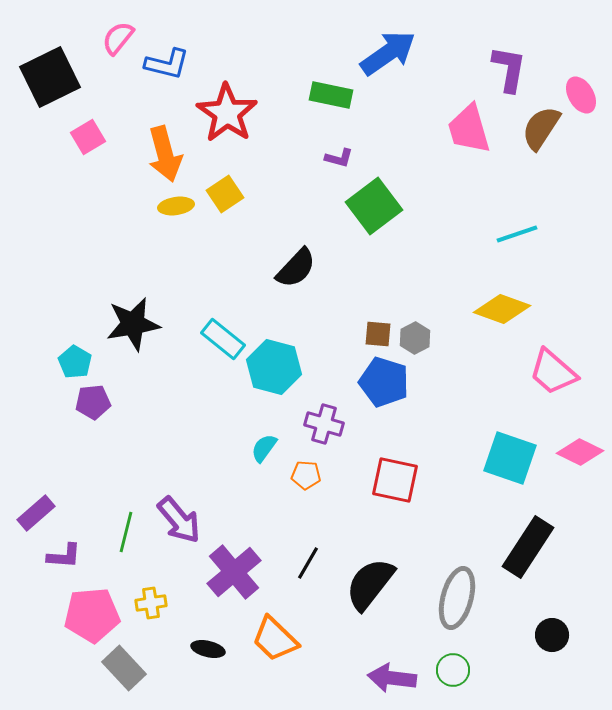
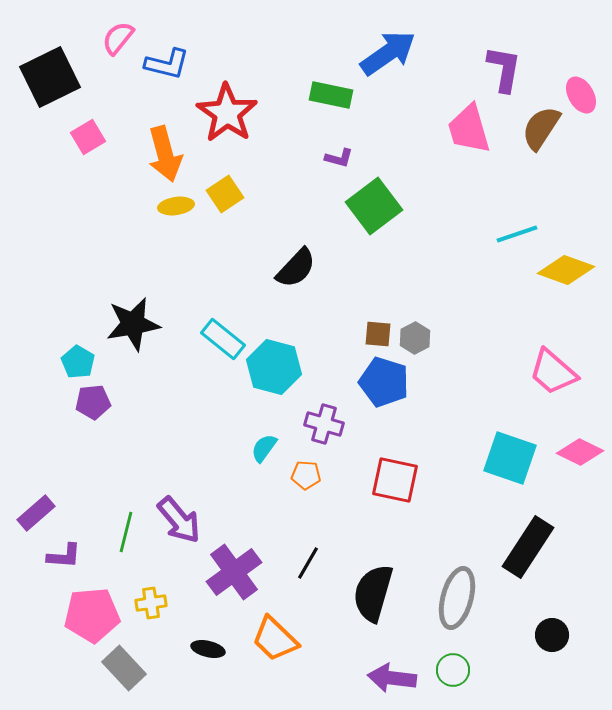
purple L-shape at (509, 69): moved 5 px left
yellow diamond at (502, 309): moved 64 px right, 39 px up
cyan pentagon at (75, 362): moved 3 px right
purple cross at (234, 572): rotated 4 degrees clockwise
black semicircle at (370, 584): moved 3 px right, 9 px down; rotated 22 degrees counterclockwise
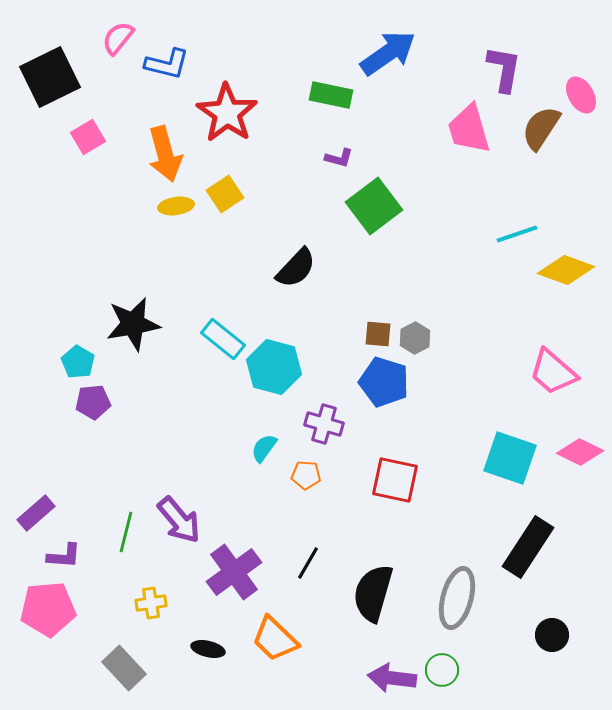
pink pentagon at (92, 615): moved 44 px left, 6 px up
green circle at (453, 670): moved 11 px left
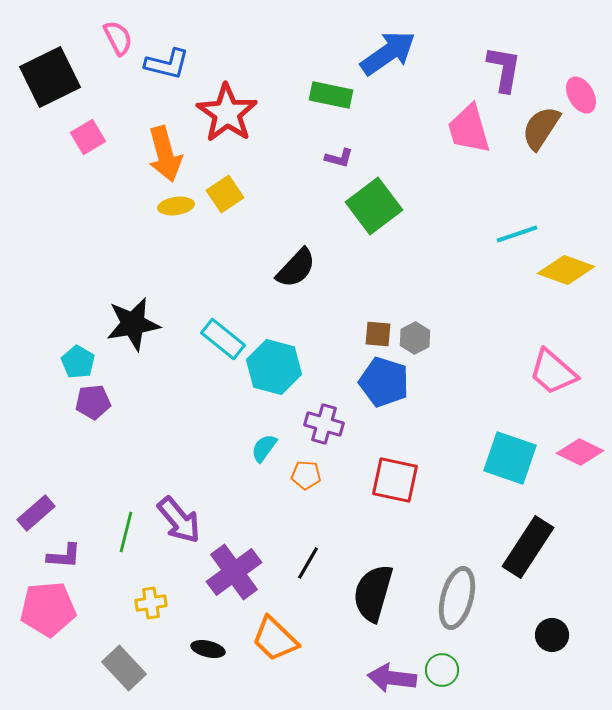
pink semicircle at (118, 38): rotated 114 degrees clockwise
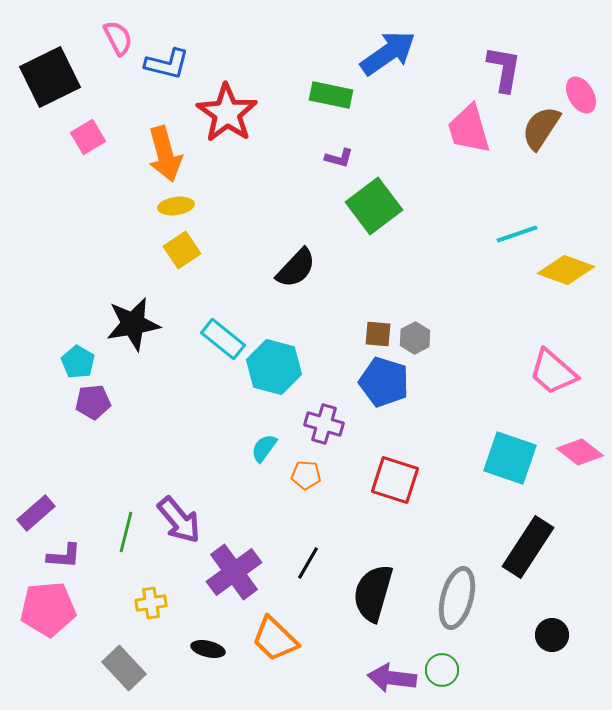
yellow square at (225, 194): moved 43 px left, 56 px down
pink diamond at (580, 452): rotated 12 degrees clockwise
red square at (395, 480): rotated 6 degrees clockwise
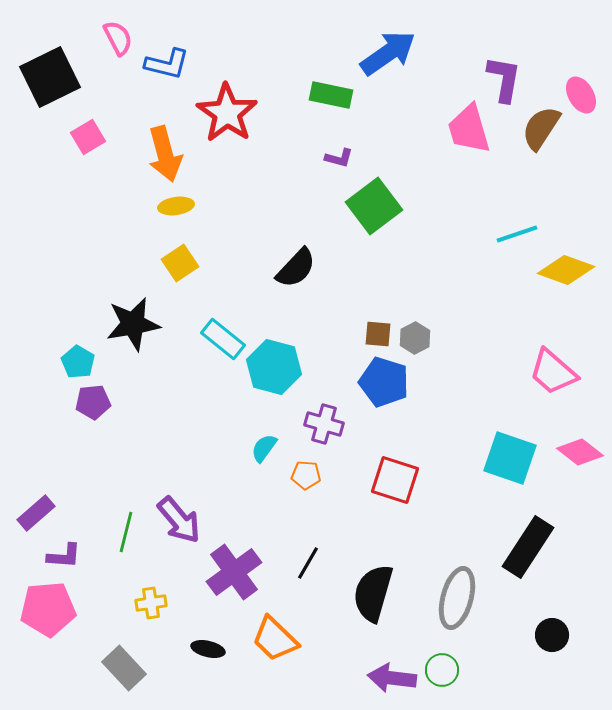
purple L-shape at (504, 69): moved 10 px down
yellow square at (182, 250): moved 2 px left, 13 px down
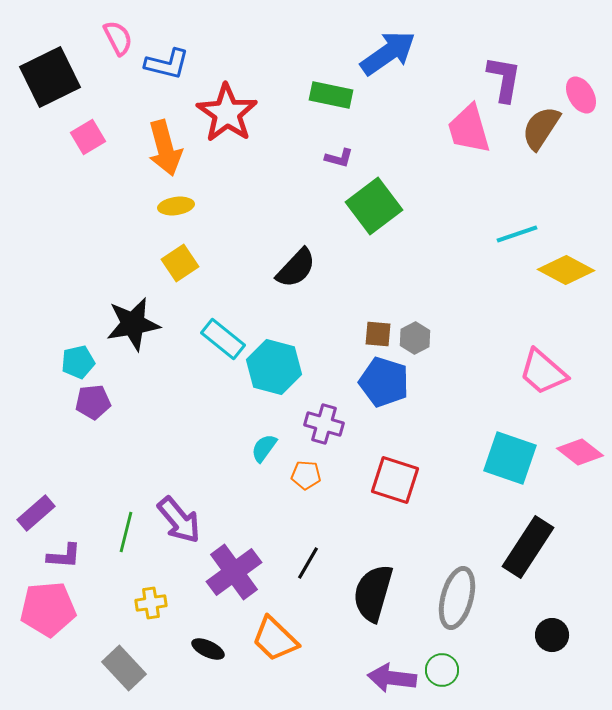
orange arrow at (165, 154): moved 6 px up
yellow diamond at (566, 270): rotated 8 degrees clockwise
cyan pentagon at (78, 362): rotated 28 degrees clockwise
pink trapezoid at (553, 372): moved 10 px left
black ellipse at (208, 649): rotated 12 degrees clockwise
